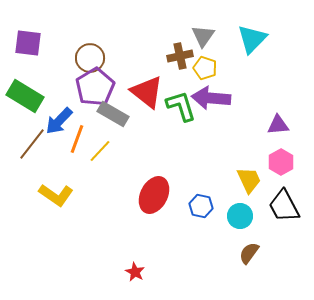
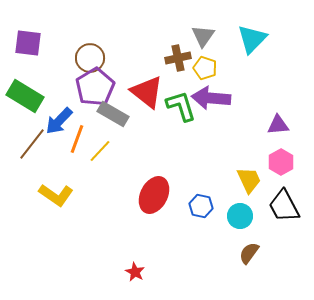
brown cross: moved 2 px left, 2 px down
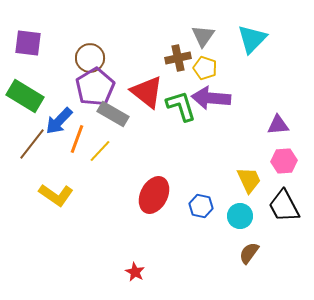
pink hexagon: moved 3 px right, 1 px up; rotated 25 degrees clockwise
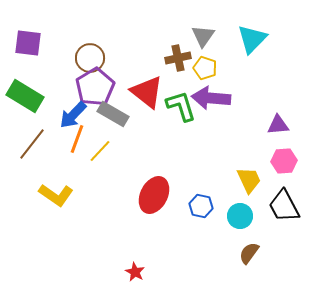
blue arrow: moved 14 px right, 6 px up
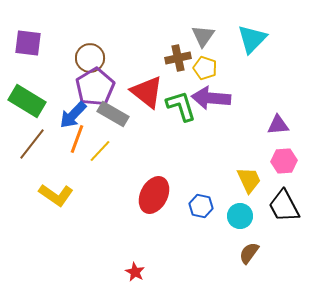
green rectangle: moved 2 px right, 5 px down
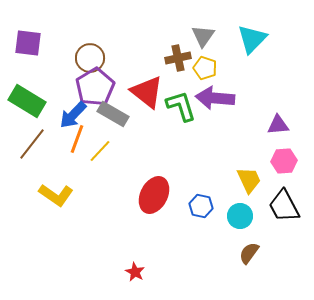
purple arrow: moved 4 px right
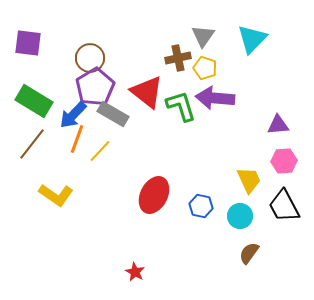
green rectangle: moved 7 px right
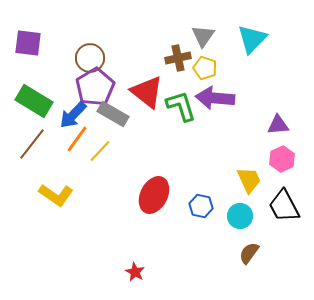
orange line: rotated 16 degrees clockwise
pink hexagon: moved 2 px left, 2 px up; rotated 20 degrees counterclockwise
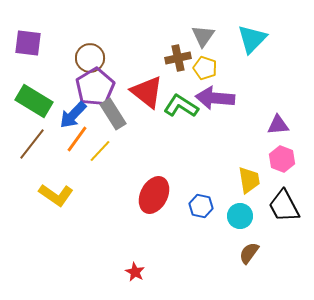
green L-shape: rotated 40 degrees counterclockwise
gray rectangle: rotated 28 degrees clockwise
pink hexagon: rotated 15 degrees counterclockwise
yellow trapezoid: rotated 16 degrees clockwise
